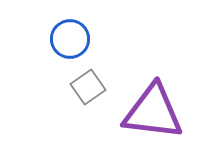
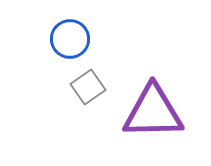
purple triangle: rotated 8 degrees counterclockwise
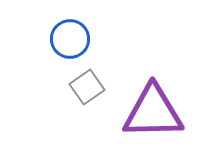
gray square: moved 1 px left
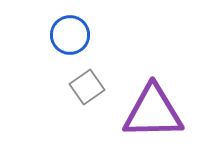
blue circle: moved 4 px up
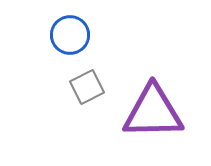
gray square: rotated 8 degrees clockwise
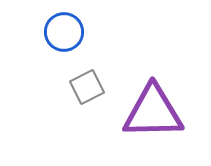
blue circle: moved 6 px left, 3 px up
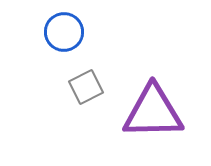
gray square: moved 1 px left
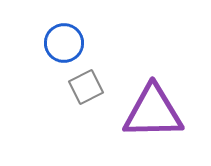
blue circle: moved 11 px down
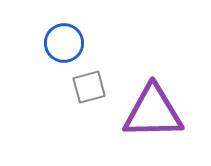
gray square: moved 3 px right; rotated 12 degrees clockwise
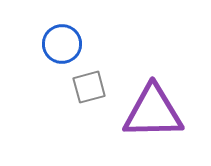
blue circle: moved 2 px left, 1 px down
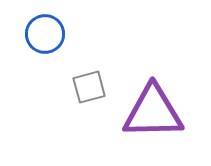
blue circle: moved 17 px left, 10 px up
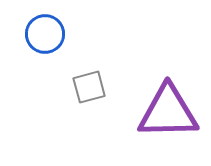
purple triangle: moved 15 px right
